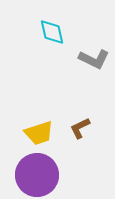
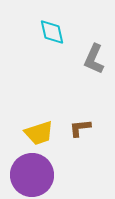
gray L-shape: rotated 88 degrees clockwise
brown L-shape: rotated 20 degrees clockwise
purple circle: moved 5 px left
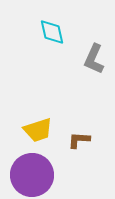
brown L-shape: moved 1 px left, 12 px down; rotated 10 degrees clockwise
yellow trapezoid: moved 1 px left, 3 px up
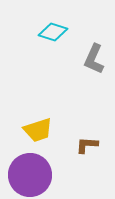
cyan diamond: moved 1 px right; rotated 60 degrees counterclockwise
brown L-shape: moved 8 px right, 5 px down
purple circle: moved 2 px left
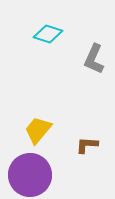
cyan diamond: moved 5 px left, 2 px down
yellow trapezoid: rotated 148 degrees clockwise
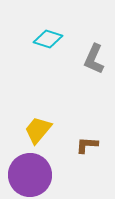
cyan diamond: moved 5 px down
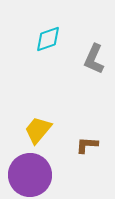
cyan diamond: rotated 36 degrees counterclockwise
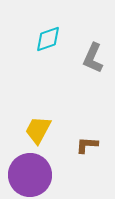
gray L-shape: moved 1 px left, 1 px up
yellow trapezoid: rotated 12 degrees counterclockwise
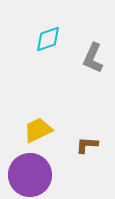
yellow trapezoid: rotated 36 degrees clockwise
